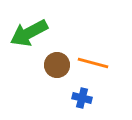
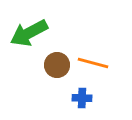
blue cross: rotated 12 degrees counterclockwise
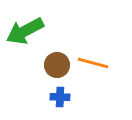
green arrow: moved 4 px left, 2 px up
blue cross: moved 22 px left, 1 px up
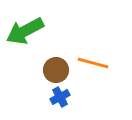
brown circle: moved 1 px left, 5 px down
blue cross: rotated 30 degrees counterclockwise
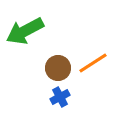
orange line: rotated 48 degrees counterclockwise
brown circle: moved 2 px right, 2 px up
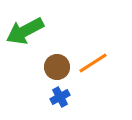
brown circle: moved 1 px left, 1 px up
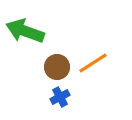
green arrow: rotated 48 degrees clockwise
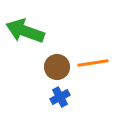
orange line: rotated 24 degrees clockwise
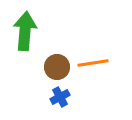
green arrow: rotated 75 degrees clockwise
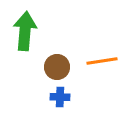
orange line: moved 9 px right, 2 px up
blue cross: rotated 30 degrees clockwise
